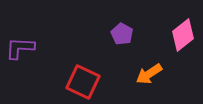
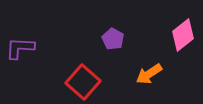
purple pentagon: moved 9 px left, 5 px down
red square: rotated 16 degrees clockwise
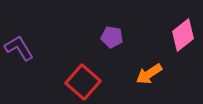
purple pentagon: moved 1 px left, 2 px up; rotated 20 degrees counterclockwise
purple L-shape: moved 1 px left; rotated 56 degrees clockwise
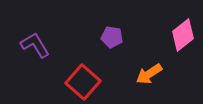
purple L-shape: moved 16 px right, 3 px up
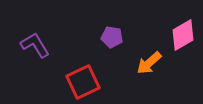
pink diamond: rotated 8 degrees clockwise
orange arrow: moved 11 px up; rotated 8 degrees counterclockwise
red square: rotated 24 degrees clockwise
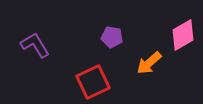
red square: moved 10 px right
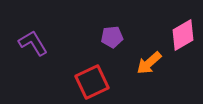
purple pentagon: rotated 15 degrees counterclockwise
purple L-shape: moved 2 px left, 2 px up
red square: moved 1 px left
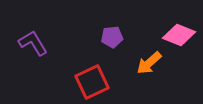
pink diamond: moved 4 px left; rotated 52 degrees clockwise
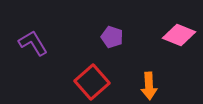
purple pentagon: rotated 25 degrees clockwise
orange arrow: moved 23 px down; rotated 52 degrees counterclockwise
red square: rotated 16 degrees counterclockwise
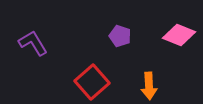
purple pentagon: moved 8 px right, 1 px up
